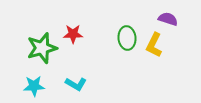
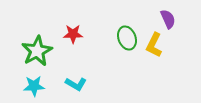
purple semicircle: rotated 48 degrees clockwise
green ellipse: rotated 15 degrees counterclockwise
green star: moved 5 px left, 3 px down; rotated 12 degrees counterclockwise
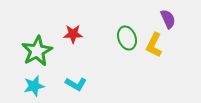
cyan star: rotated 10 degrees counterclockwise
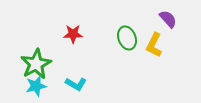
purple semicircle: rotated 18 degrees counterclockwise
green star: moved 1 px left, 13 px down
cyan star: moved 2 px right
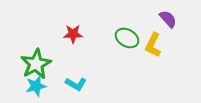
green ellipse: rotated 40 degrees counterclockwise
yellow L-shape: moved 1 px left
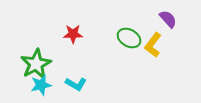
green ellipse: moved 2 px right
yellow L-shape: rotated 10 degrees clockwise
cyan star: moved 5 px right, 1 px up
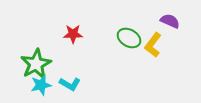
purple semicircle: moved 2 px right, 2 px down; rotated 24 degrees counterclockwise
cyan L-shape: moved 6 px left
